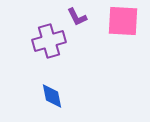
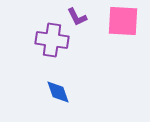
purple cross: moved 3 px right, 1 px up; rotated 24 degrees clockwise
blue diamond: moved 6 px right, 4 px up; rotated 8 degrees counterclockwise
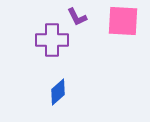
purple cross: rotated 8 degrees counterclockwise
blue diamond: rotated 68 degrees clockwise
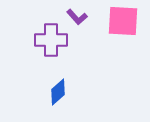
purple L-shape: rotated 15 degrees counterclockwise
purple cross: moved 1 px left
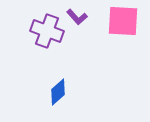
purple cross: moved 4 px left, 9 px up; rotated 20 degrees clockwise
